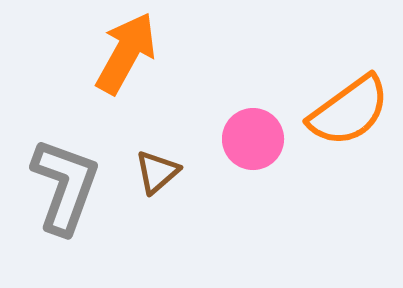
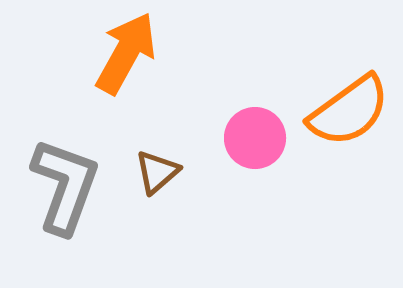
pink circle: moved 2 px right, 1 px up
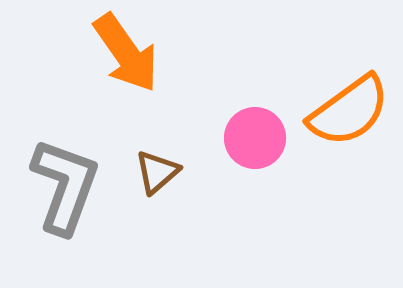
orange arrow: rotated 116 degrees clockwise
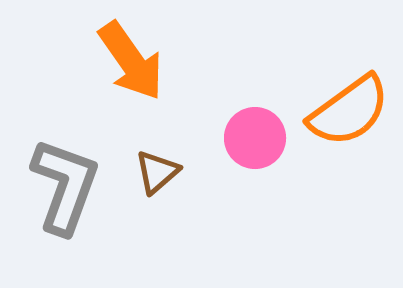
orange arrow: moved 5 px right, 8 px down
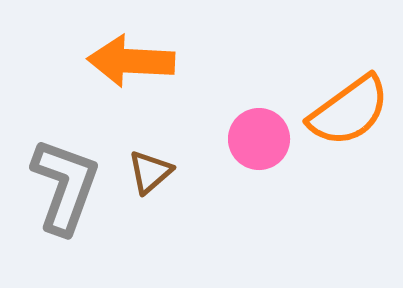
orange arrow: rotated 128 degrees clockwise
pink circle: moved 4 px right, 1 px down
brown triangle: moved 7 px left
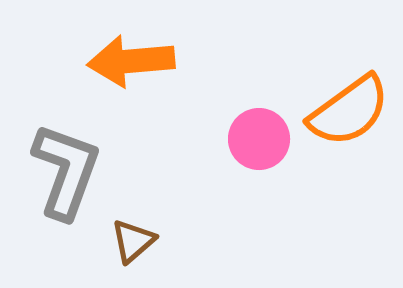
orange arrow: rotated 8 degrees counterclockwise
brown triangle: moved 17 px left, 69 px down
gray L-shape: moved 1 px right, 15 px up
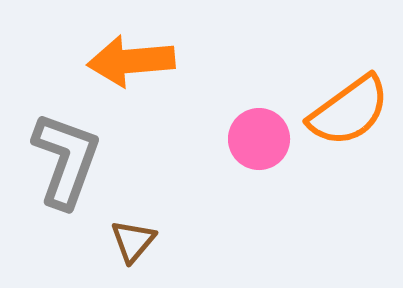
gray L-shape: moved 11 px up
brown triangle: rotated 9 degrees counterclockwise
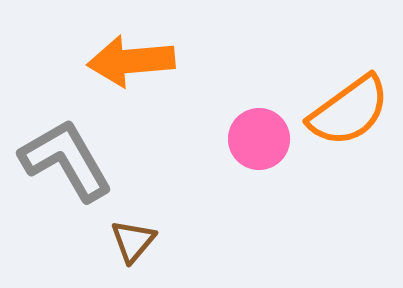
gray L-shape: rotated 50 degrees counterclockwise
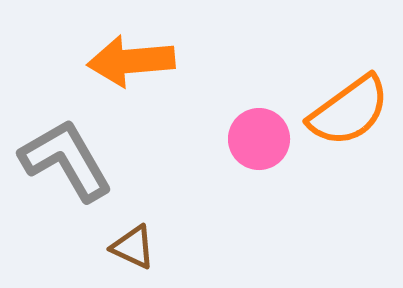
brown triangle: moved 6 px down; rotated 45 degrees counterclockwise
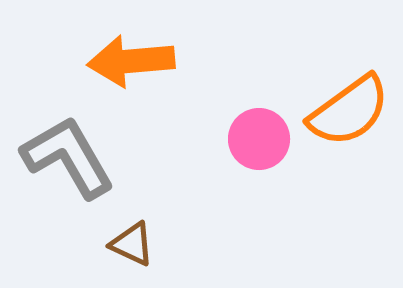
gray L-shape: moved 2 px right, 3 px up
brown triangle: moved 1 px left, 3 px up
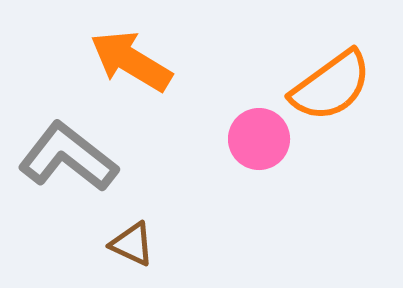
orange arrow: rotated 36 degrees clockwise
orange semicircle: moved 18 px left, 25 px up
gray L-shape: rotated 22 degrees counterclockwise
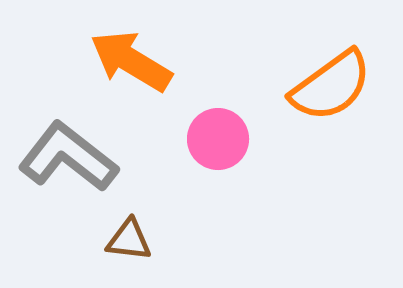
pink circle: moved 41 px left
brown triangle: moved 3 px left, 4 px up; rotated 18 degrees counterclockwise
